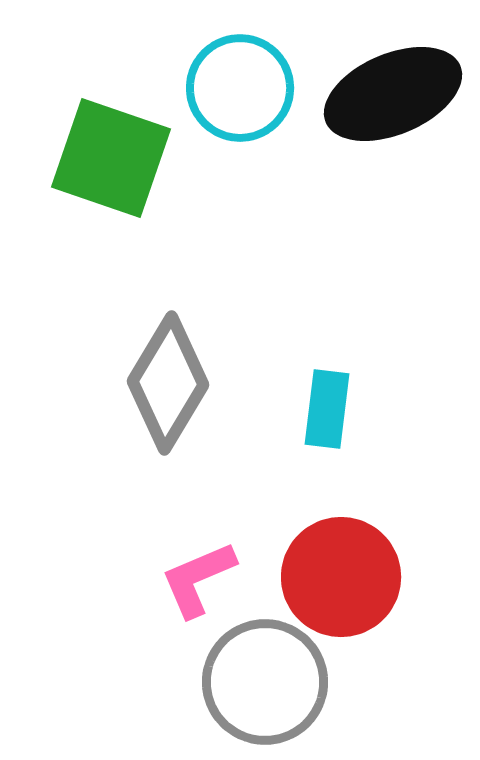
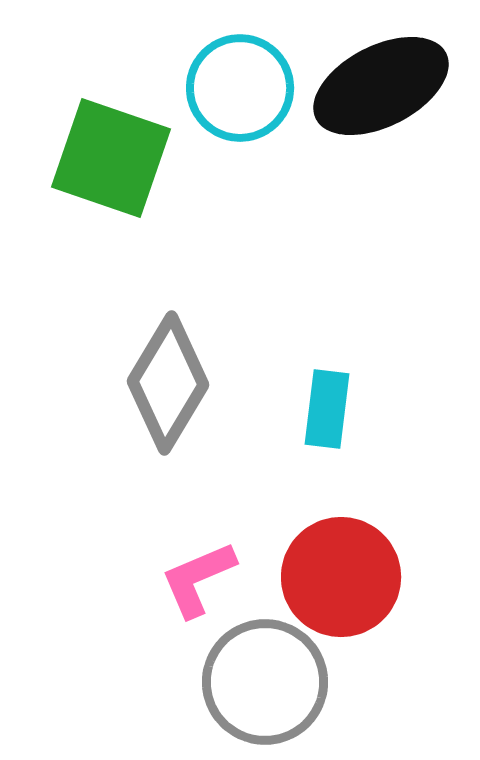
black ellipse: moved 12 px left, 8 px up; rotated 4 degrees counterclockwise
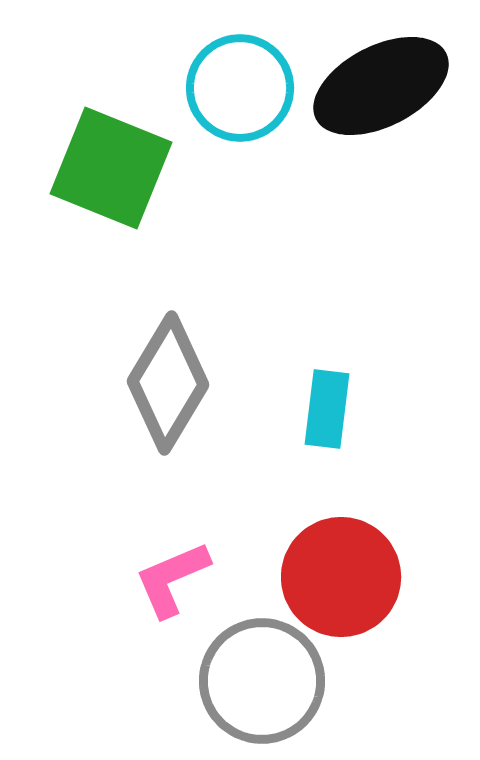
green square: moved 10 px down; rotated 3 degrees clockwise
pink L-shape: moved 26 px left
gray circle: moved 3 px left, 1 px up
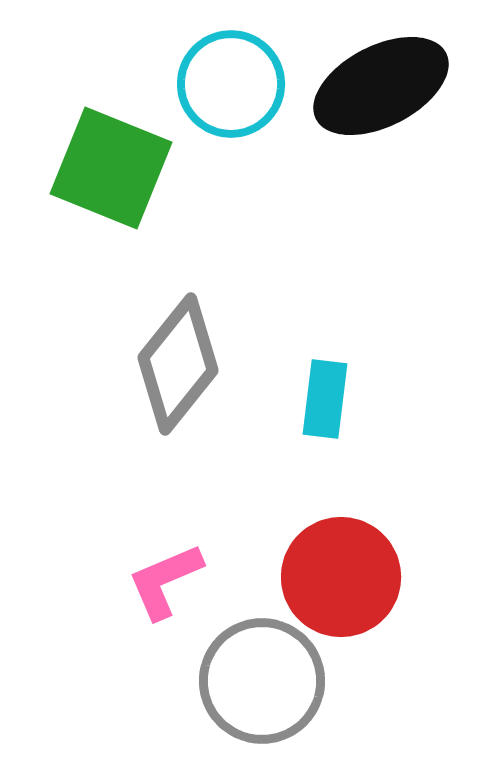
cyan circle: moved 9 px left, 4 px up
gray diamond: moved 10 px right, 19 px up; rotated 8 degrees clockwise
cyan rectangle: moved 2 px left, 10 px up
pink L-shape: moved 7 px left, 2 px down
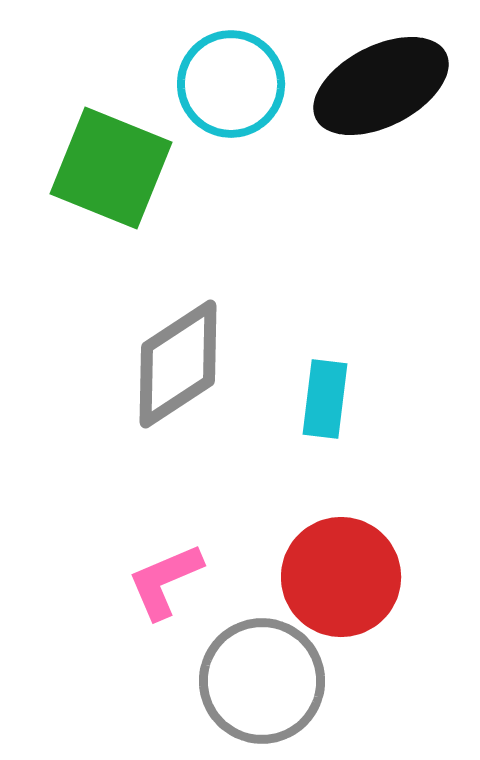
gray diamond: rotated 18 degrees clockwise
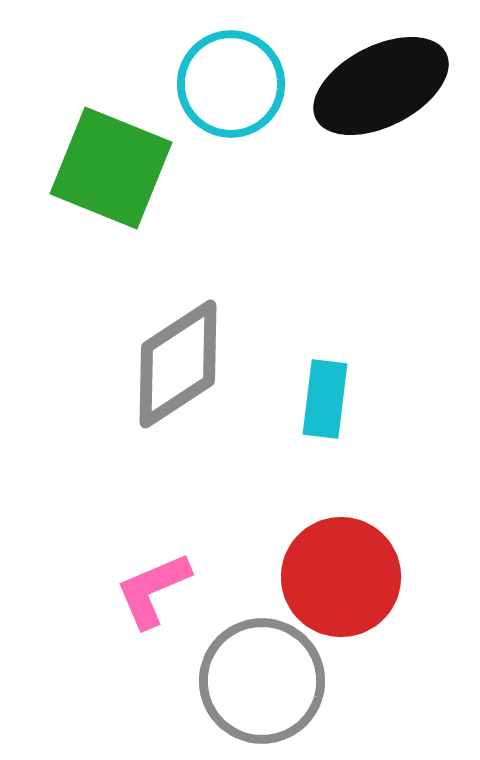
pink L-shape: moved 12 px left, 9 px down
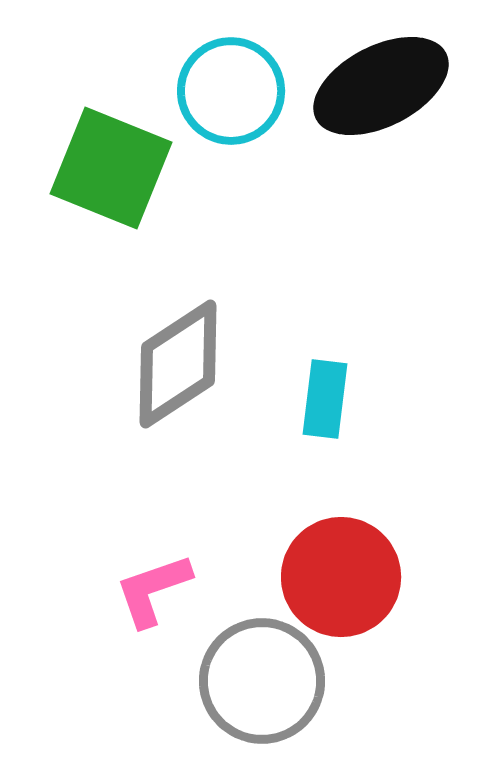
cyan circle: moved 7 px down
pink L-shape: rotated 4 degrees clockwise
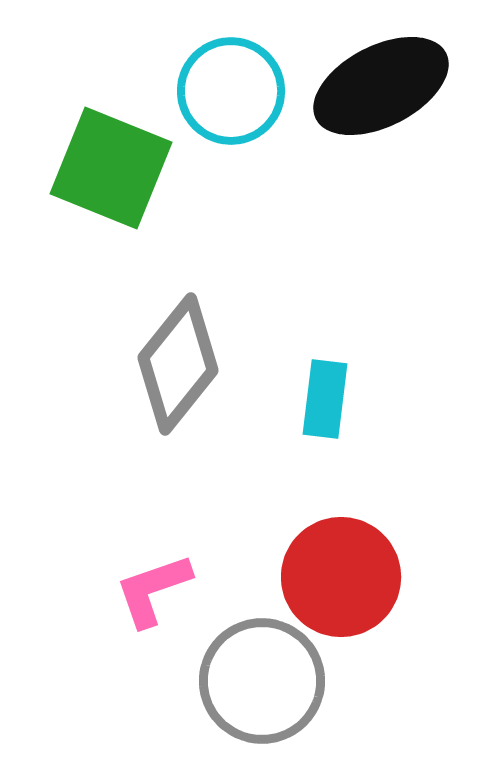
gray diamond: rotated 18 degrees counterclockwise
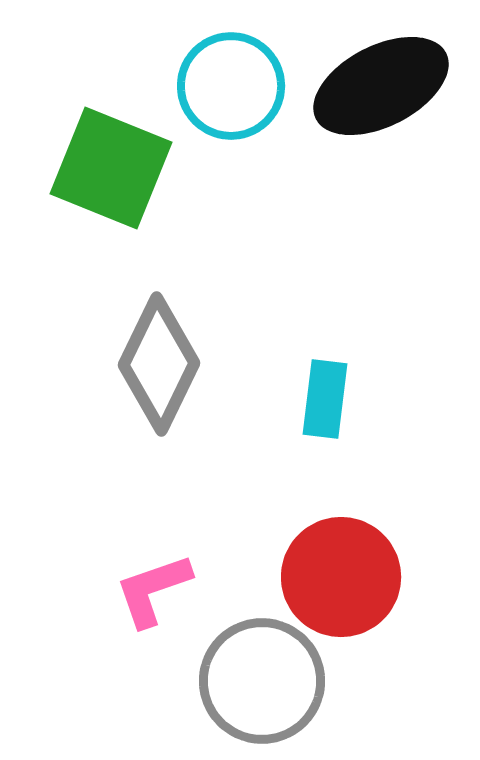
cyan circle: moved 5 px up
gray diamond: moved 19 px left; rotated 13 degrees counterclockwise
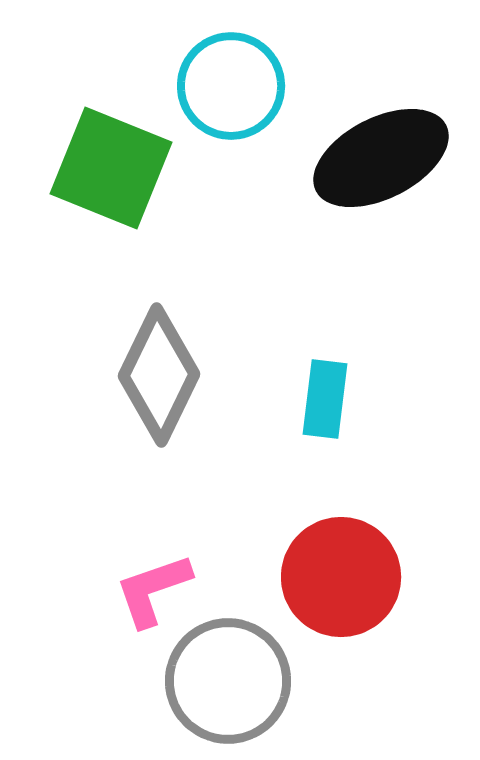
black ellipse: moved 72 px down
gray diamond: moved 11 px down
gray circle: moved 34 px left
